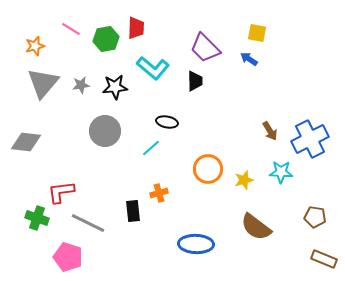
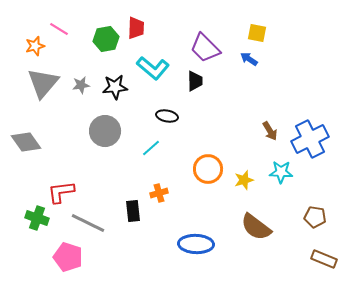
pink line: moved 12 px left
black ellipse: moved 6 px up
gray diamond: rotated 48 degrees clockwise
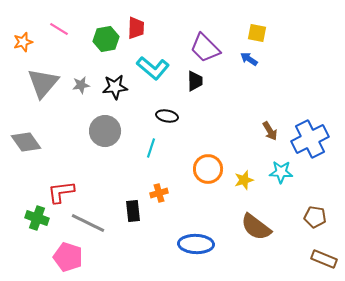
orange star: moved 12 px left, 4 px up
cyan line: rotated 30 degrees counterclockwise
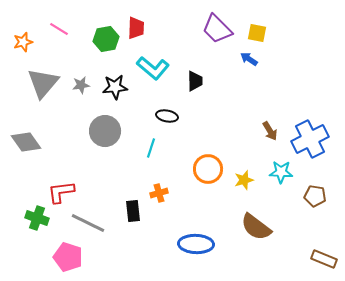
purple trapezoid: moved 12 px right, 19 px up
brown pentagon: moved 21 px up
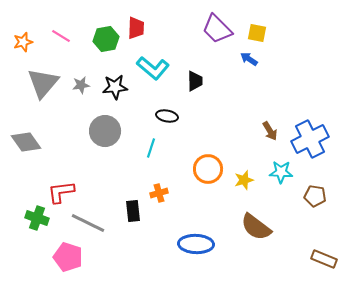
pink line: moved 2 px right, 7 px down
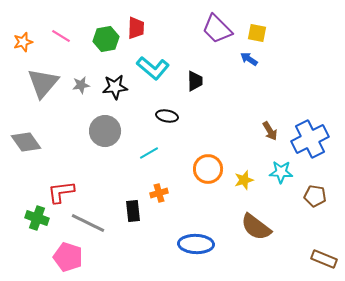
cyan line: moved 2 px left, 5 px down; rotated 42 degrees clockwise
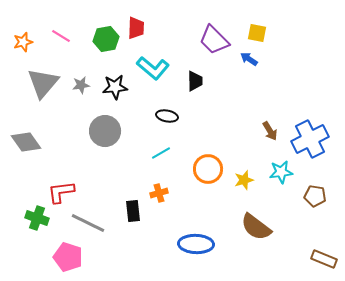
purple trapezoid: moved 3 px left, 11 px down
cyan line: moved 12 px right
cyan star: rotated 10 degrees counterclockwise
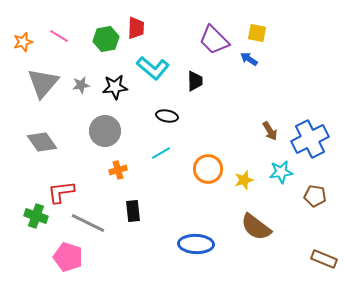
pink line: moved 2 px left
gray diamond: moved 16 px right
orange cross: moved 41 px left, 23 px up
green cross: moved 1 px left, 2 px up
